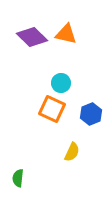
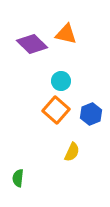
purple diamond: moved 7 px down
cyan circle: moved 2 px up
orange square: moved 4 px right, 1 px down; rotated 16 degrees clockwise
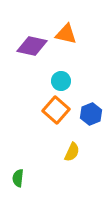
purple diamond: moved 2 px down; rotated 32 degrees counterclockwise
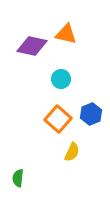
cyan circle: moved 2 px up
orange square: moved 2 px right, 9 px down
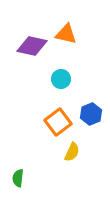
orange square: moved 3 px down; rotated 12 degrees clockwise
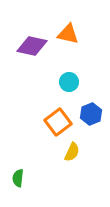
orange triangle: moved 2 px right
cyan circle: moved 8 px right, 3 px down
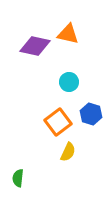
purple diamond: moved 3 px right
blue hexagon: rotated 20 degrees counterclockwise
yellow semicircle: moved 4 px left
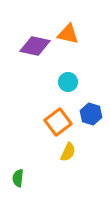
cyan circle: moved 1 px left
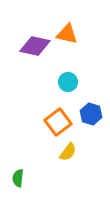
orange triangle: moved 1 px left
yellow semicircle: rotated 12 degrees clockwise
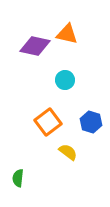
cyan circle: moved 3 px left, 2 px up
blue hexagon: moved 8 px down
orange square: moved 10 px left
yellow semicircle: rotated 90 degrees counterclockwise
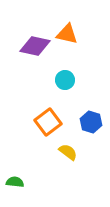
green semicircle: moved 3 px left, 4 px down; rotated 90 degrees clockwise
